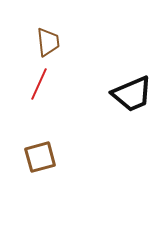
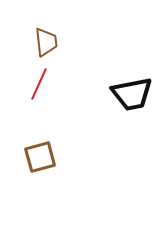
brown trapezoid: moved 2 px left
black trapezoid: rotated 12 degrees clockwise
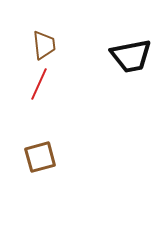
brown trapezoid: moved 2 px left, 3 px down
black trapezoid: moved 1 px left, 38 px up
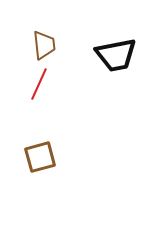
black trapezoid: moved 15 px left, 1 px up
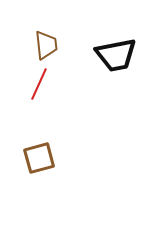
brown trapezoid: moved 2 px right
brown square: moved 1 px left, 1 px down
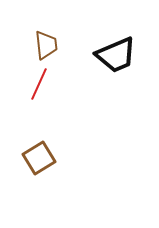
black trapezoid: rotated 12 degrees counterclockwise
brown square: rotated 16 degrees counterclockwise
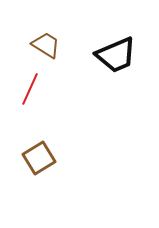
brown trapezoid: rotated 52 degrees counterclockwise
red line: moved 9 px left, 5 px down
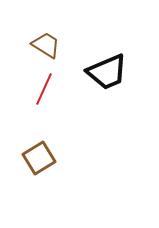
black trapezoid: moved 9 px left, 17 px down
red line: moved 14 px right
